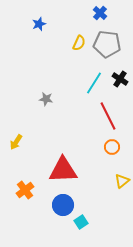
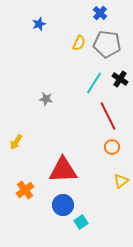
yellow triangle: moved 1 px left
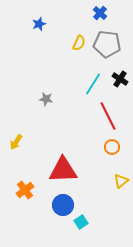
cyan line: moved 1 px left, 1 px down
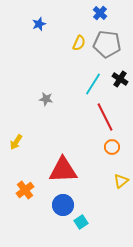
red line: moved 3 px left, 1 px down
